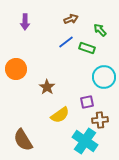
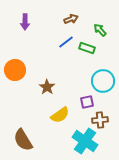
orange circle: moved 1 px left, 1 px down
cyan circle: moved 1 px left, 4 px down
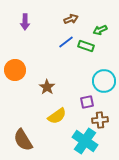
green arrow: rotated 72 degrees counterclockwise
green rectangle: moved 1 px left, 2 px up
cyan circle: moved 1 px right
yellow semicircle: moved 3 px left, 1 px down
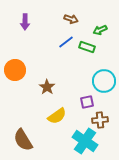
brown arrow: rotated 40 degrees clockwise
green rectangle: moved 1 px right, 1 px down
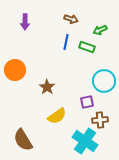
blue line: rotated 42 degrees counterclockwise
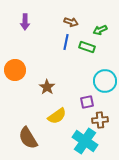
brown arrow: moved 3 px down
cyan circle: moved 1 px right
brown semicircle: moved 5 px right, 2 px up
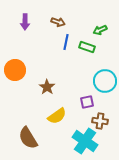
brown arrow: moved 13 px left
brown cross: moved 1 px down; rotated 14 degrees clockwise
